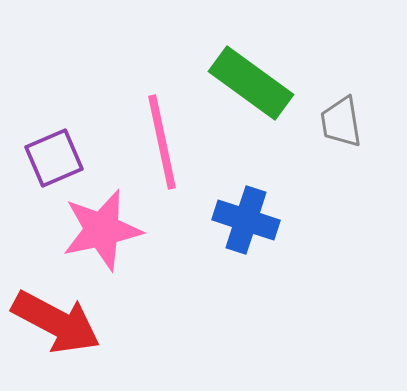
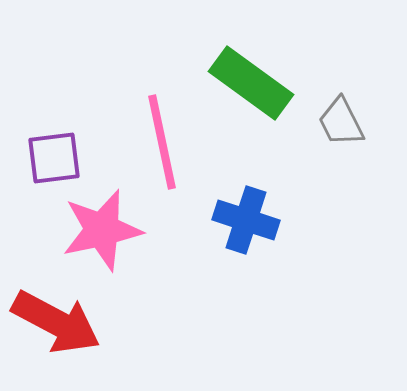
gray trapezoid: rotated 18 degrees counterclockwise
purple square: rotated 16 degrees clockwise
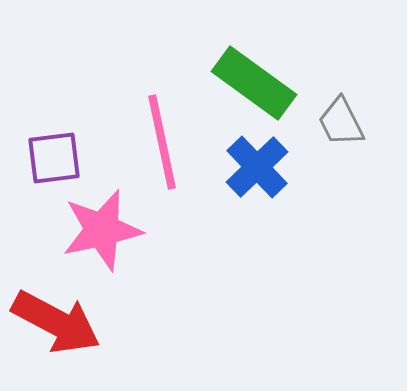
green rectangle: moved 3 px right
blue cross: moved 11 px right, 53 px up; rotated 28 degrees clockwise
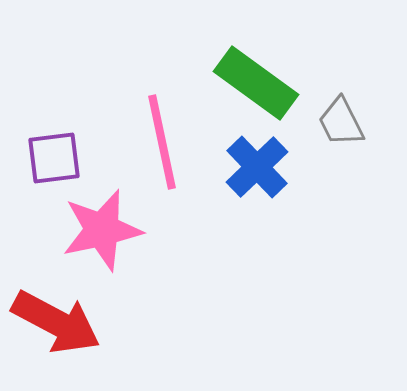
green rectangle: moved 2 px right
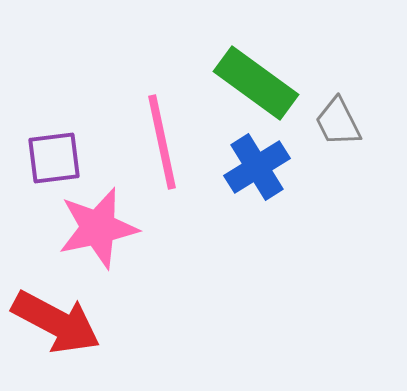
gray trapezoid: moved 3 px left
blue cross: rotated 12 degrees clockwise
pink star: moved 4 px left, 2 px up
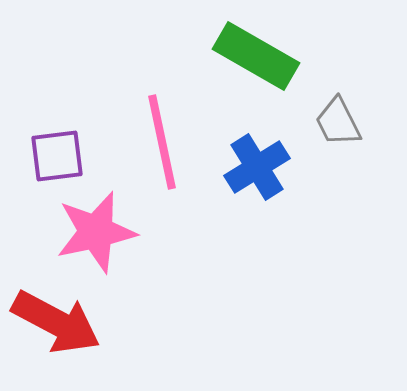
green rectangle: moved 27 px up; rotated 6 degrees counterclockwise
purple square: moved 3 px right, 2 px up
pink star: moved 2 px left, 4 px down
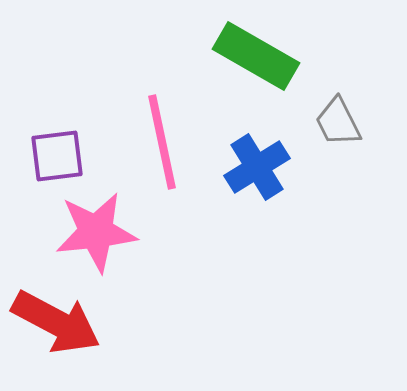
pink star: rotated 6 degrees clockwise
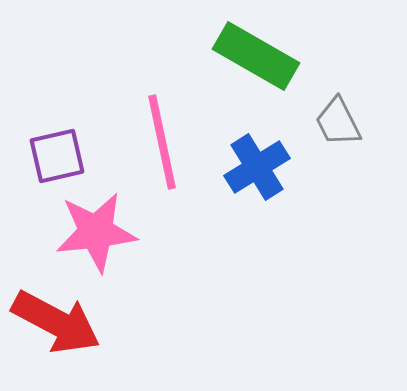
purple square: rotated 6 degrees counterclockwise
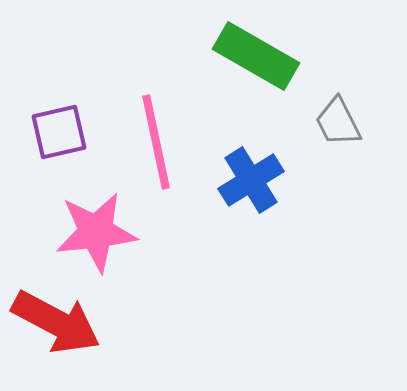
pink line: moved 6 px left
purple square: moved 2 px right, 24 px up
blue cross: moved 6 px left, 13 px down
